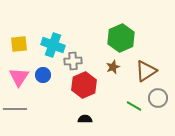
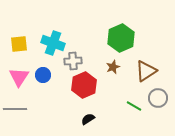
cyan cross: moved 2 px up
black semicircle: moved 3 px right; rotated 32 degrees counterclockwise
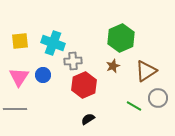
yellow square: moved 1 px right, 3 px up
brown star: moved 1 px up
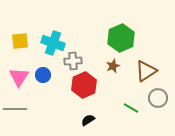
green line: moved 3 px left, 2 px down
black semicircle: moved 1 px down
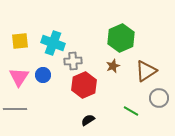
gray circle: moved 1 px right
green line: moved 3 px down
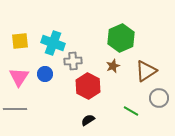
blue circle: moved 2 px right, 1 px up
red hexagon: moved 4 px right, 1 px down; rotated 10 degrees counterclockwise
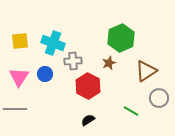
brown star: moved 4 px left, 3 px up
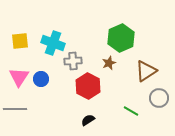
blue circle: moved 4 px left, 5 px down
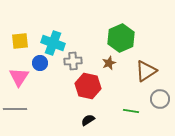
blue circle: moved 1 px left, 16 px up
red hexagon: rotated 15 degrees counterclockwise
gray circle: moved 1 px right, 1 px down
green line: rotated 21 degrees counterclockwise
